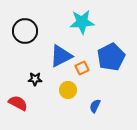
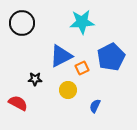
black circle: moved 3 px left, 8 px up
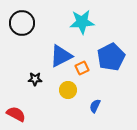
red semicircle: moved 2 px left, 11 px down
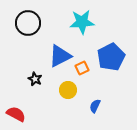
black circle: moved 6 px right
blue triangle: moved 1 px left
black star: rotated 24 degrees clockwise
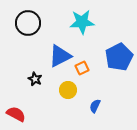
blue pentagon: moved 8 px right
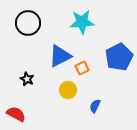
black star: moved 8 px left
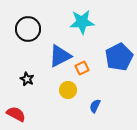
black circle: moved 6 px down
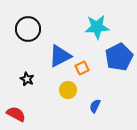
cyan star: moved 15 px right, 5 px down
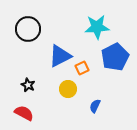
blue pentagon: moved 4 px left
black star: moved 1 px right, 6 px down
yellow circle: moved 1 px up
red semicircle: moved 8 px right, 1 px up
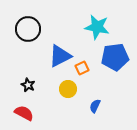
cyan star: rotated 15 degrees clockwise
blue pentagon: rotated 20 degrees clockwise
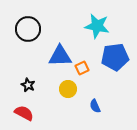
cyan star: moved 1 px up
blue triangle: rotated 25 degrees clockwise
blue semicircle: rotated 48 degrees counterclockwise
